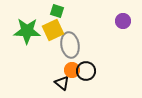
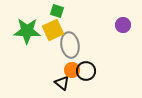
purple circle: moved 4 px down
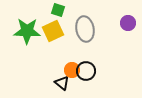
green square: moved 1 px right, 1 px up
purple circle: moved 5 px right, 2 px up
yellow square: moved 1 px down
gray ellipse: moved 15 px right, 16 px up
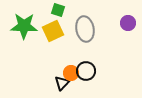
green star: moved 3 px left, 5 px up
orange circle: moved 1 px left, 3 px down
black triangle: rotated 35 degrees clockwise
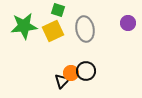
green star: rotated 8 degrees counterclockwise
black triangle: moved 2 px up
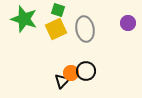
green star: moved 7 px up; rotated 24 degrees clockwise
yellow square: moved 3 px right, 2 px up
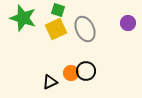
green star: moved 1 px left, 1 px up
gray ellipse: rotated 15 degrees counterclockwise
black triangle: moved 12 px left, 1 px down; rotated 21 degrees clockwise
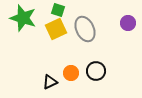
black circle: moved 10 px right
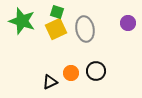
green square: moved 1 px left, 2 px down
green star: moved 1 px left, 3 px down
gray ellipse: rotated 15 degrees clockwise
